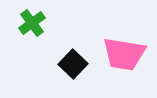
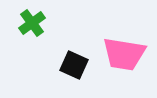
black square: moved 1 px right, 1 px down; rotated 20 degrees counterclockwise
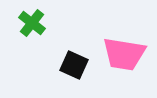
green cross: rotated 16 degrees counterclockwise
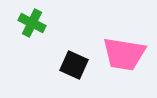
green cross: rotated 12 degrees counterclockwise
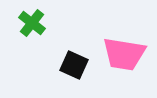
green cross: rotated 12 degrees clockwise
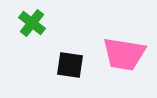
black square: moved 4 px left; rotated 16 degrees counterclockwise
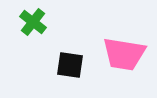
green cross: moved 1 px right, 1 px up
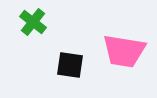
pink trapezoid: moved 3 px up
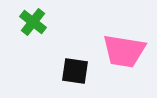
black square: moved 5 px right, 6 px down
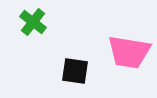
pink trapezoid: moved 5 px right, 1 px down
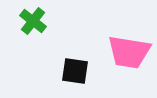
green cross: moved 1 px up
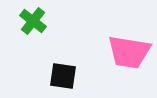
black square: moved 12 px left, 5 px down
